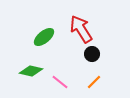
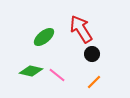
pink line: moved 3 px left, 7 px up
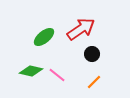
red arrow: rotated 88 degrees clockwise
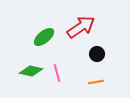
red arrow: moved 2 px up
black circle: moved 5 px right
pink line: moved 2 px up; rotated 36 degrees clockwise
orange line: moved 2 px right; rotated 35 degrees clockwise
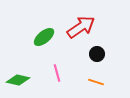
green diamond: moved 13 px left, 9 px down
orange line: rotated 28 degrees clockwise
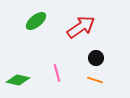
green ellipse: moved 8 px left, 16 px up
black circle: moved 1 px left, 4 px down
orange line: moved 1 px left, 2 px up
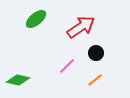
green ellipse: moved 2 px up
black circle: moved 5 px up
pink line: moved 10 px right, 7 px up; rotated 60 degrees clockwise
orange line: rotated 56 degrees counterclockwise
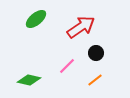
green diamond: moved 11 px right
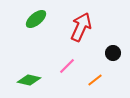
red arrow: rotated 32 degrees counterclockwise
black circle: moved 17 px right
